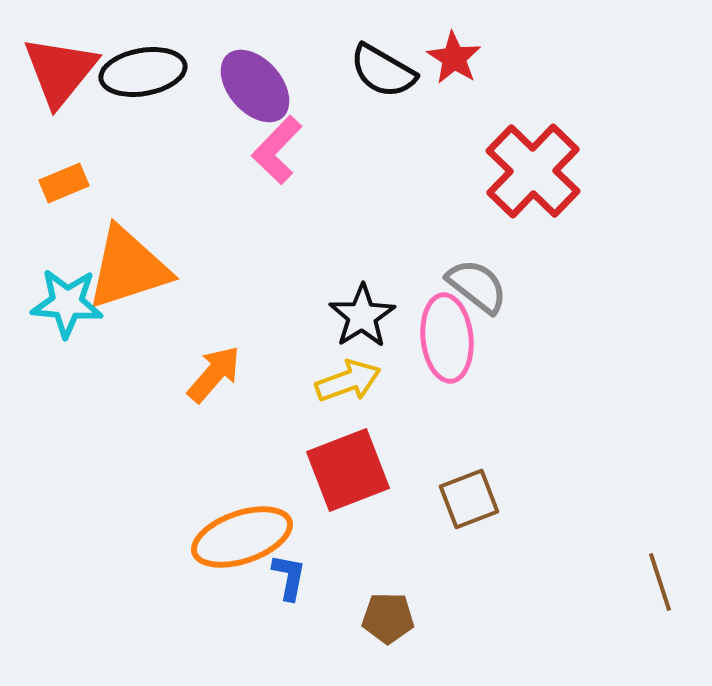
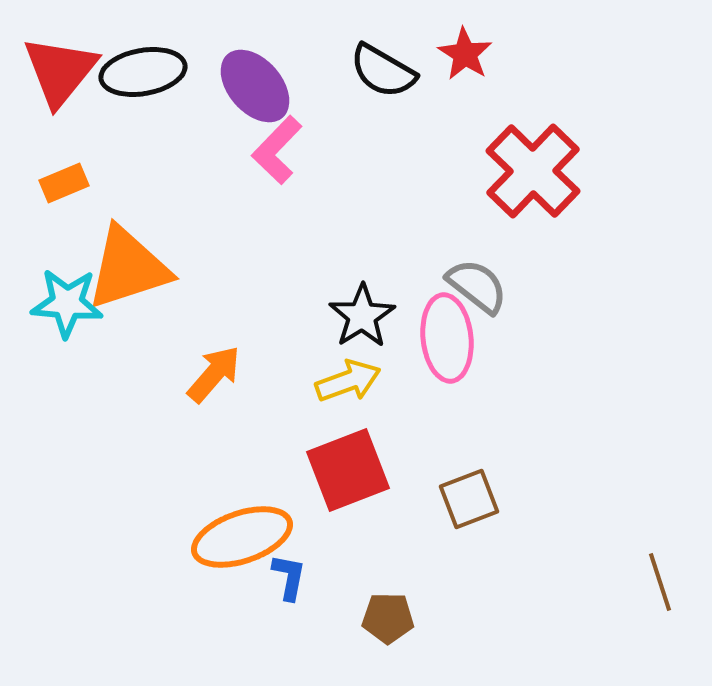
red star: moved 11 px right, 4 px up
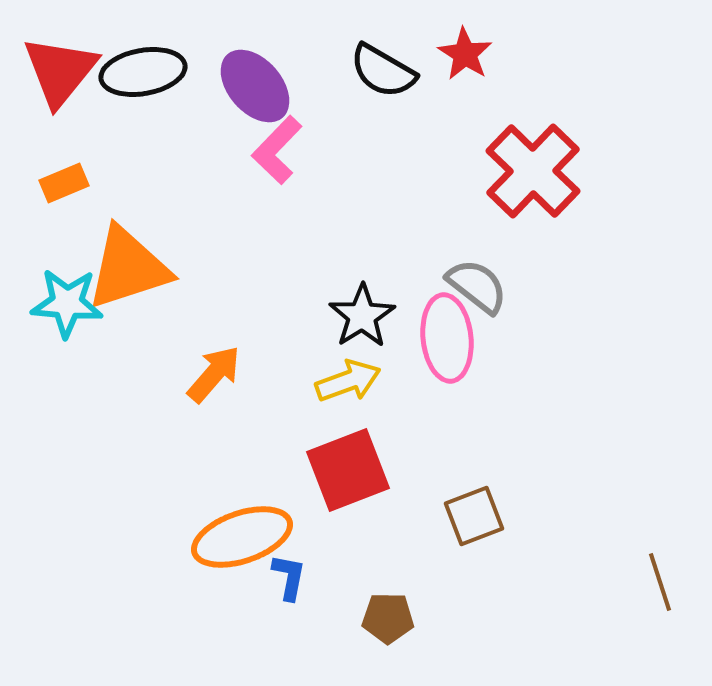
brown square: moved 5 px right, 17 px down
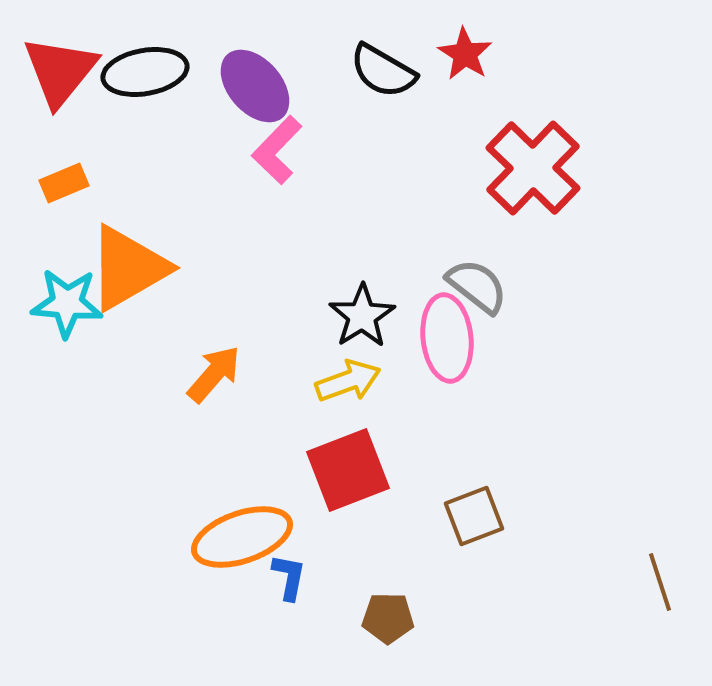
black ellipse: moved 2 px right
red cross: moved 3 px up
orange triangle: rotated 12 degrees counterclockwise
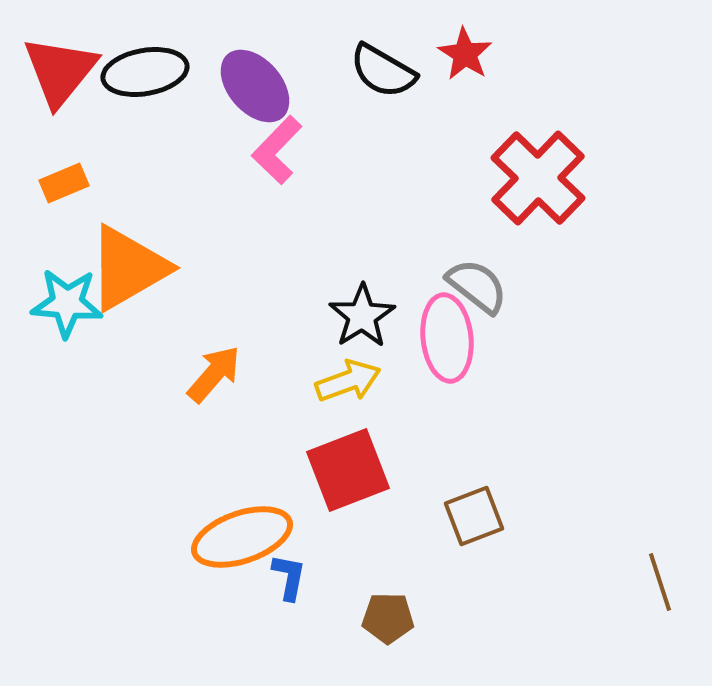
red cross: moved 5 px right, 10 px down
